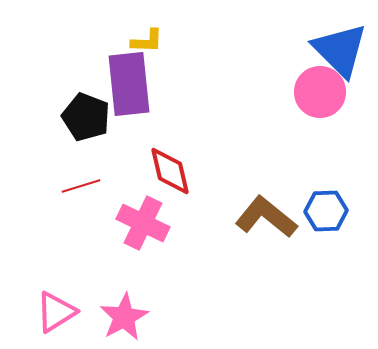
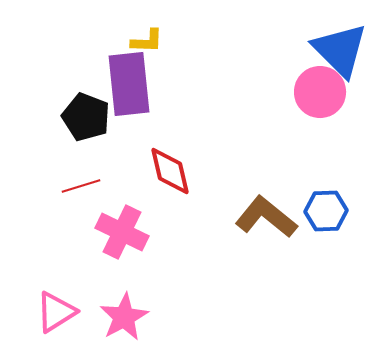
pink cross: moved 21 px left, 9 px down
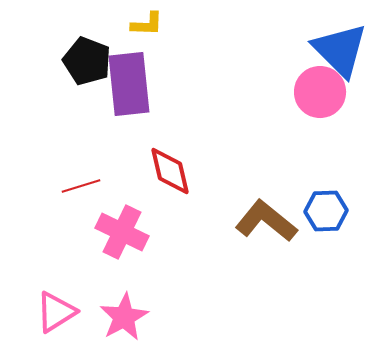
yellow L-shape: moved 17 px up
black pentagon: moved 1 px right, 56 px up
brown L-shape: moved 4 px down
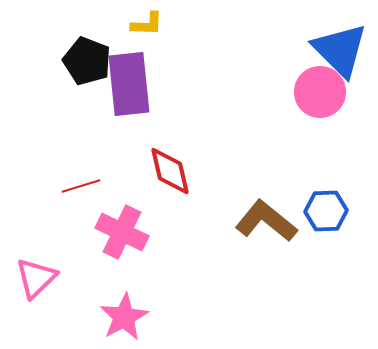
pink triangle: moved 20 px left, 34 px up; rotated 12 degrees counterclockwise
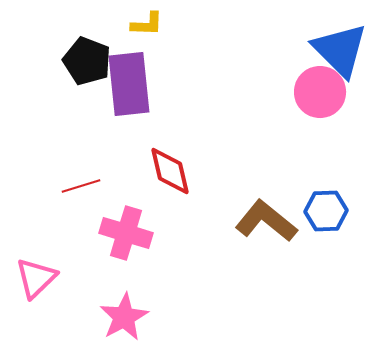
pink cross: moved 4 px right, 1 px down; rotated 9 degrees counterclockwise
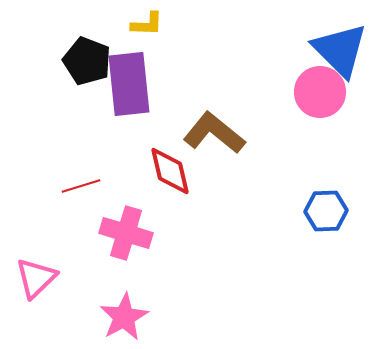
brown L-shape: moved 52 px left, 88 px up
